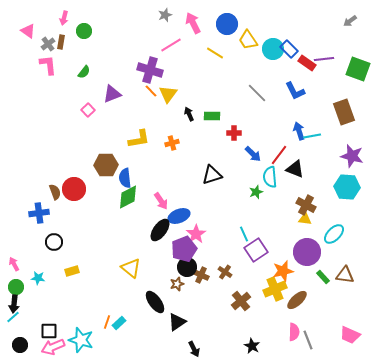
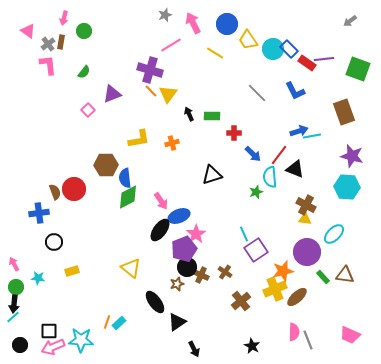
blue arrow at (299, 131): rotated 90 degrees clockwise
brown ellipse at (297, 300): moved 3 px up
cyan star at (81, 340): rotated 15 degrees counterclockwise
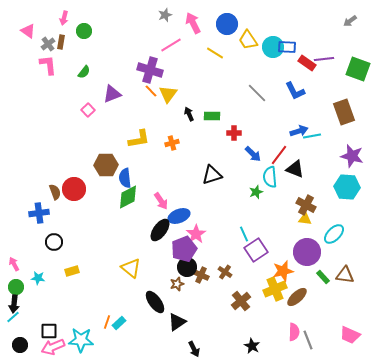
cyan circle at (273, 49): moved 2 px up
blue rectangle at (289, 49): moved 2 px left, 2 px up; rotated 42 degrees counterclockwise
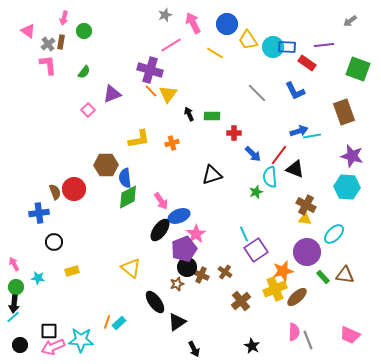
purple line at (324, 59): moved 14 px up
